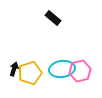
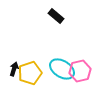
black rectangle: moved 3 px right, 2 px up
cyan ellipse: rotated 40 degrees clockwise
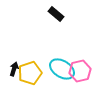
black rectangle: moved 2 px up
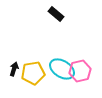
yellow pentagon: moved 3 px right; rotated 10 degrees clockwise
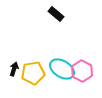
pink hexagon: moved 2 px right; rotated 20 degrees counterclockwise
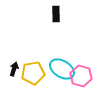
black rectangle: rotated 49 degrees clockwise
pink hexagon: moved 1 px left, 5 px down; rotated 10 degrees counterclockwise
